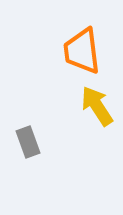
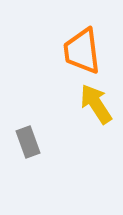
yellow arrow: moved 1 px left, 2 px up
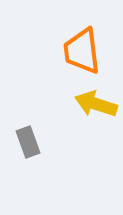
yellow arrow: rotated 39 degrees counterclockwise
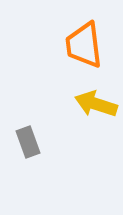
orange trapezoid: moved 2 px right, 6 px up
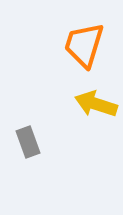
orange trapezoid: rotated 24 degrees clockwise
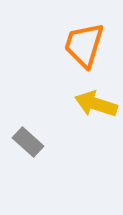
gray rectangle: rotated 28 degrees counterclockwise
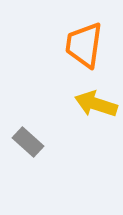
orange trapezoid: rotated 9 degrees counterclockwise
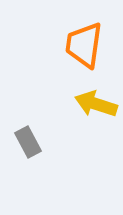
gray rectangle: rotated 20 degrees clockwise
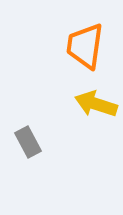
orange trapezoid: moved 1 px right, 1 px down
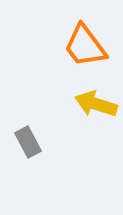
orange trapezoid: rotated 45 degrees counterclockwise
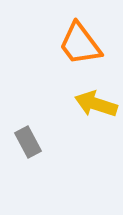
orange trapezoid: moved 5 px left, 2 px up
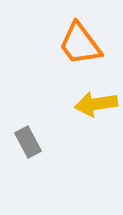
yellow arrow: rotated 27 degrees counterclockwise
